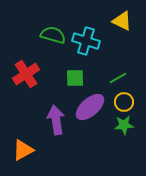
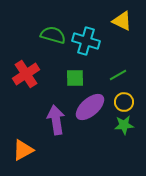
green line: moved 3 px up
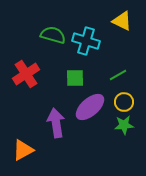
purple arrow: moved 3 px down
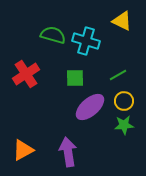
yellow circle: moved 1 px up
purple arrow: moved 12 px right, 29 px down
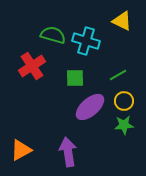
red cross: moved 6 px right, 8 px up
orange triangle: moved 2 px left
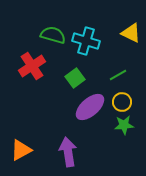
yellow triangle: moved 9 px right, 12 px down
green square: rotated 36 degrees counterclockwise
yellow circle: moved 2 px left, 1 px down
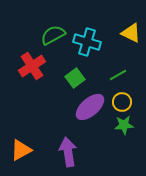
green semicircle: rotated 45 degrees counterclockwise
cyan cross: moved 1 px right, 1 px down
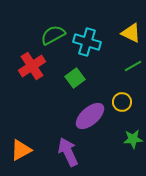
green line: moved 15 px right, 9 px up
purple ellipse: moved 9 px down
green star: moved 9 px right, 14 px down
purple arrow: rotated 16 degrees counterclockwise
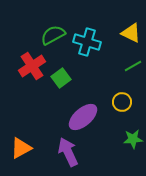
green square: moved 14 px left
purple ellipse: moved 7 px left, 1 px down
orange triangle: moved 2 px up
